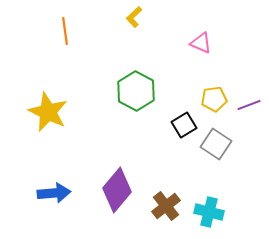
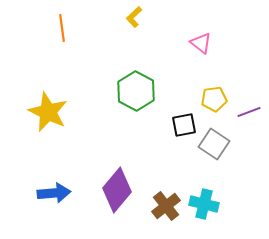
orange line: moved 3 px left, 3 px up
pink triangle: rotated 15 degrees clockwise
purple line: moved 7 px down
black square: rotated 20 degrees clockwise
gray square: moved 2 px left
cyan cross: moved 5 px left, 8 px up
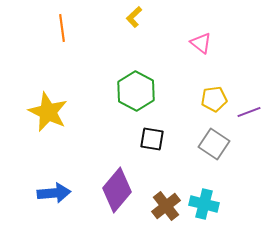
black square: moved 32 px left, 14 px down; rotated 20 degrees clockwise
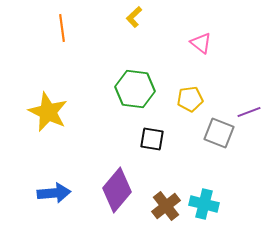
green hexagon: moved 1 px left, 2 px up; rotated 21 degrees counterclockwise
yellow pentagon: moved 24 px left
gray square: moved 5 px right, 11 px up; rotated 12 degrees counterclockwise
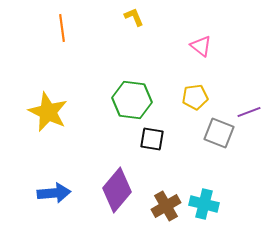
yellow L-shape: rotated 110 degrees clockwise
pink triangle: moved 3 px down
green hexagon: moved 3 px left, 11 px down
yellow pentagon: moved 5 px right, 2 px up
brown cross: rotated 8 degrees clockwise
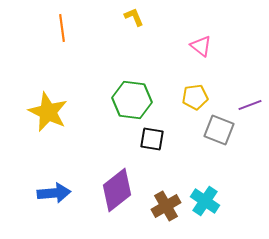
purple line: moved 1 px right, 7 px up
gray square: moved 3 px up
purple diamond: rotated 12 degrees clockwise
cyan cross: moved 1 px right, 3 px up; rotated 20 degrees clockwise
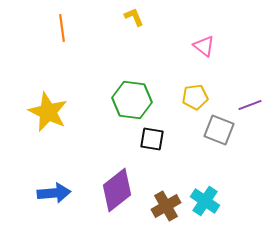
pink triangle: moved 3 px right
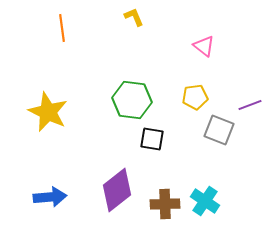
blue arrow: moved 4 px left, 4 px down
brown cross: moved 1 px left, 2 px up; rotated 28 degrees clockwise
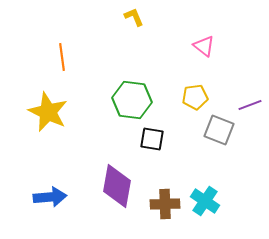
orange line: moved 29 px down
purple diamond: moved 4 px up; rotated 42 degrees counterclockwise
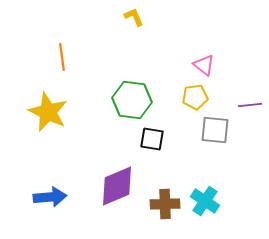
pink triangle: moved 19 px down
purple line: rotated 15 degrees clockwise
gray square: moved 4 px left; rotated 16 degrees counterclockwise
purple diamond: rotated 57 degrees clockwise
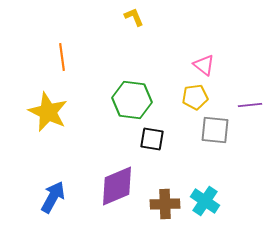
blue arrow: moved 3 px right; rotated 56 degrees counterclockwise
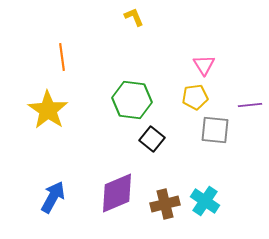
pink triangle: rotated 20 degrees clockwise
yellow star: moved 2 px up; rotated 9 degrees clockwise
black square: rotated 30 degrees clockwise
purple diamond: moved 7 px down
brown cross: rotated 12 degrees counterclockwise
